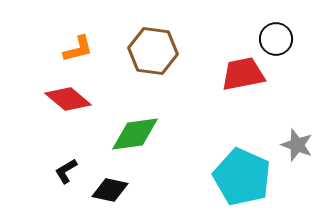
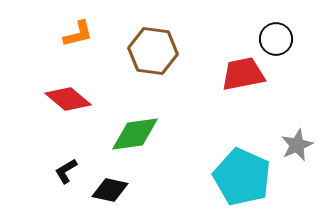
orange L-shape: moved 15 px up
gray star: rotated 28 degrees clockwise
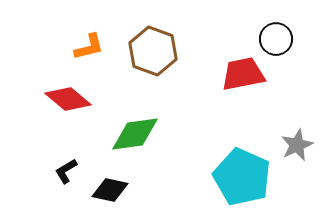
orange L-shape: moved 11 px right, 13 px down
brown hexagon: rotated 12 degrees clockwise
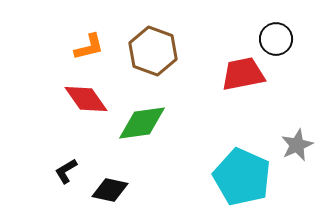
red diamond: moved 18 px right; rotated 15 degrees clockwise
green diamond: moved 7 px right, 11 px up
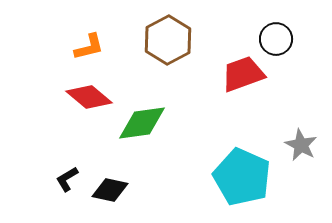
brown hexagon: moved 15 px right, 11 px up; rotated 12 degrees clockwise
red trapezoid: rotated 9 degrees counterclockwise
red diamond: moved 3 px right, 2 px up; rotated 15 degrees counterclockwise
gray star: moved 4 px right; rotated 20 degrees counterclockwise
black L-shape: moved 1 px right, 8 px down
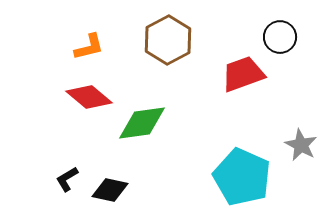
black circle: moved 4 px right, 2 px up
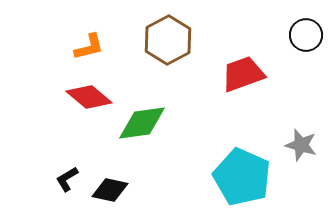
black circle: moved 26 px right, 2 px up
gray star: rotated 12 degrees counterclockwise
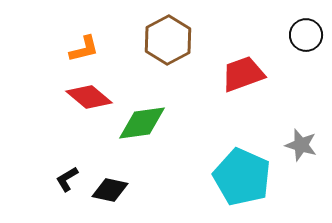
orange L-shape: moved 5 px left, 2 px down
